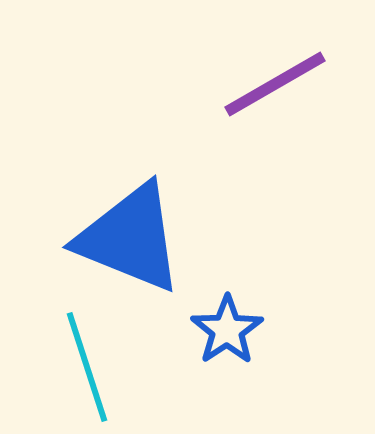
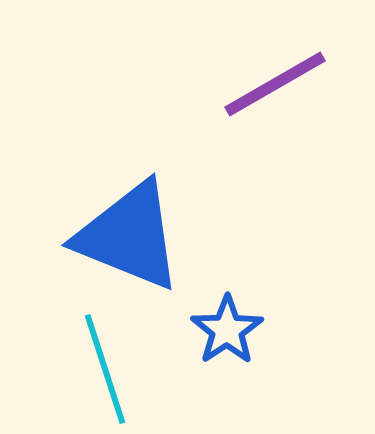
blue triangle: moved 1 px left, 2 px up
cyan line: moved 18 px right, 2 px down
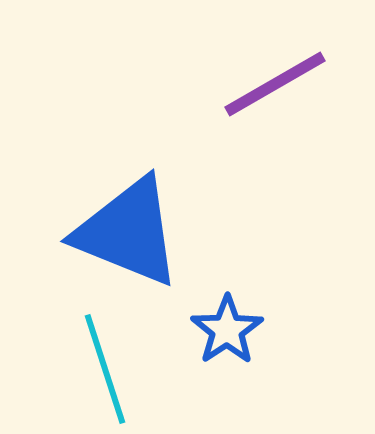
blue triangle: moved 1 px left, 4 px up
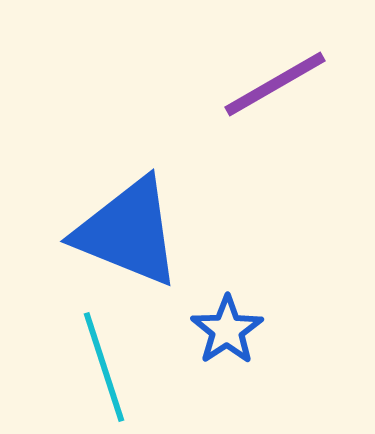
cyan line: moved 1 px left, 2 px up
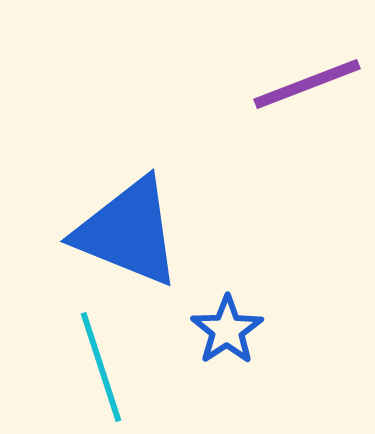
purple line: moved 32 px right; rotated 9 degrees clockwise
cyan line: moved 3 px left
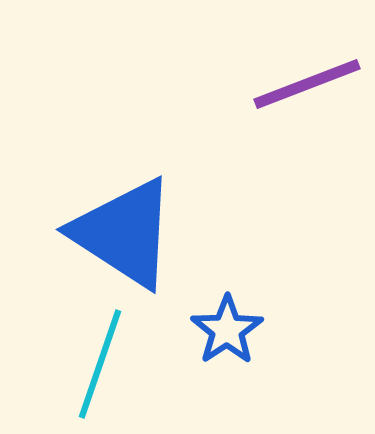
blue triangle: moved 4 px left, 1 px down; rotated 11 degrees clockwise
cyan line: moved 1 px left, 3 px up; rotated 37 degrees clockwise
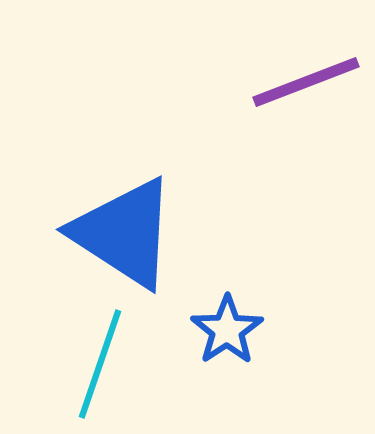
purple line: moved 1 px left, 2 px up
